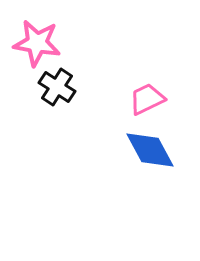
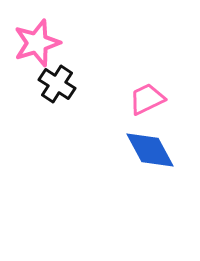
pink star: rotated 27 degrees counterclockwise
black cross: moved 3 px up
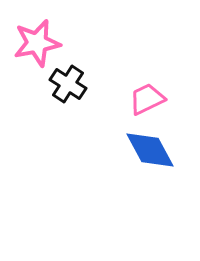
pink star: rotated 6 degrees clockwise
black cross: moved 11 px right
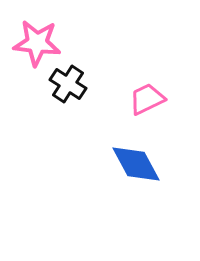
pink star: rotated 18 degrees clockwise
blue diamond: moved 14 px left, 14 px down
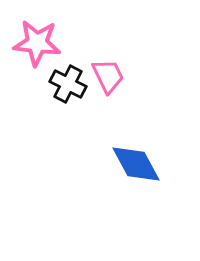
black cross: rotated 6 degrees counterclockwise
pink trapezoid: moved 39 px left, 23 px up; rotated 90 degrees clockwise
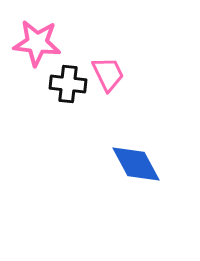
pink trapezoid: moved 2 px up
black cross: rotated 21 degrees counterclockwise
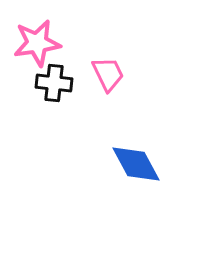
pink star: rotated 15 degrees counterclockwise
black cross: moved 14 px left, 1 px up
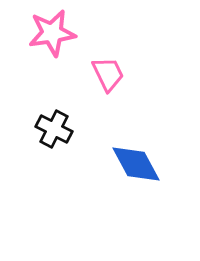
pink star: moved 15 px right, 10 px up
black cross: moved 46 px down; rotated 21 degrees clockwise
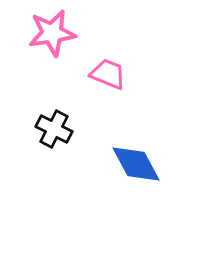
pink trapezoid: rotated 42 degrees counterclockwise
